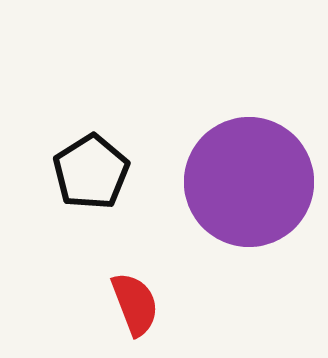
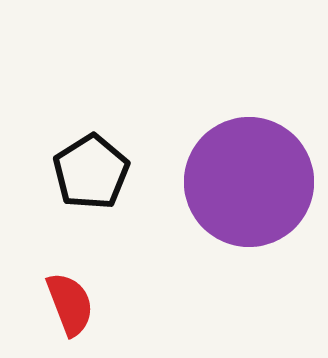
red semicircle: moved 65 px left
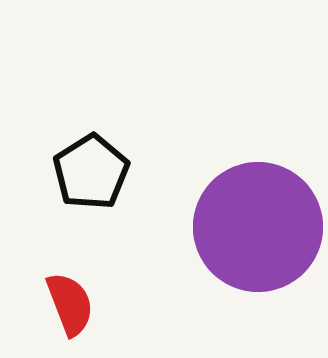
purple circle: moved 9 px right, 45 px down
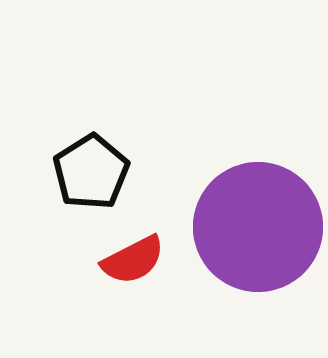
red semicircle: moved 63 px right, 44 px up; rotated 84 degrees clockwise
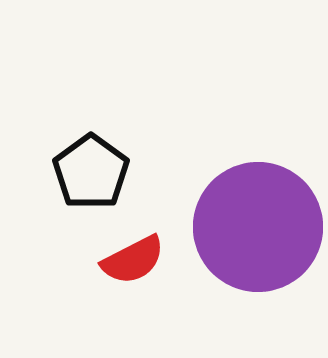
black pentagon: rotated 4 degrees counterclockwise
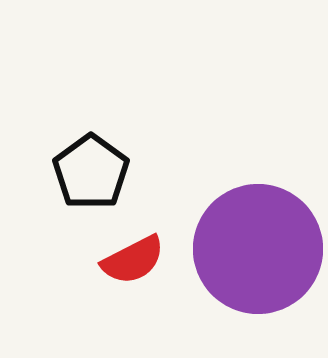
purple circle: moved 22 px down
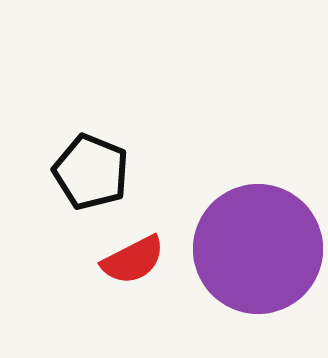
black pentagon: rotated 14 degrees counterclockwise
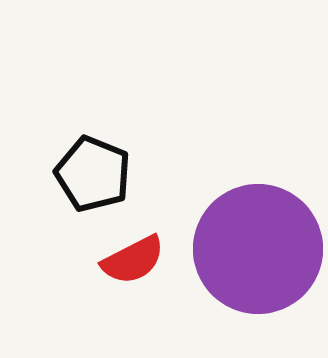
black pentagon: moved 2 px right, 2 px down
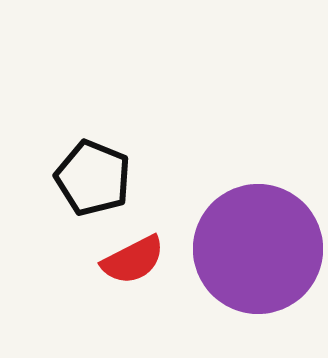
black pentagon: moved 4 px down
